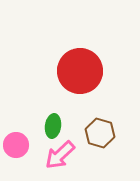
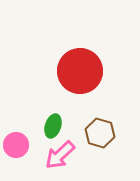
green ellipse: rotated 10 degrees clockwise
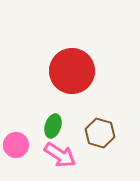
red circle: moved 8 px left
pink arrow: rotated 104 degrees counterclockwise
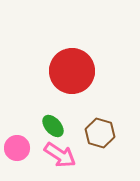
green ellipse: rotated 60 degrees counterclockwise
pink circle: moved 1 px right, 3 px down
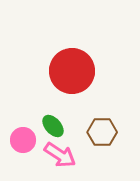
brown hexagon: moved 2 px right, 1 px up; rotated 16 degrees counterclockwise
pink circle: moved 6 px right, 8 px up
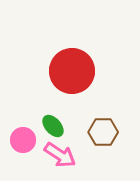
brown hexagon: moved 1 px right
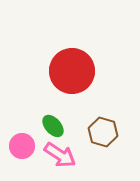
brown hexagon: rotated 16 degrees clockwise
pink circle: moved 1 px left, 6 px down
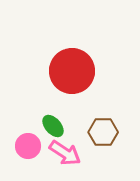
brown hexagon: rotated 16 degrees counterclockwise
pink circle: moved 6 px right
pink arrow: moved 5 px right, 2 px up
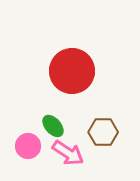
pink arrow: moved 3 px right
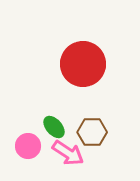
red circle: moved 11 px right, 7 px up
green ellipse: moved 1 px right, 1 px down
brown hexagon: moved 11 px left
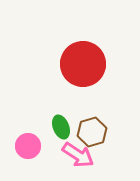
green ellipse: moved 7 px right; rotated 20 degrees clockwise
brown hexagon: rotated 16 degrees counterclockwise
pink arrow: moved 10 px right, 2 px down
